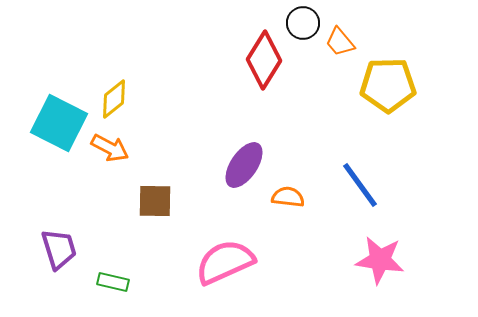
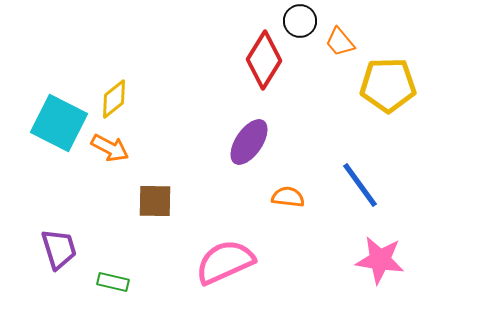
black circle: moved 3 px left, 2 px up
purple ellipse: moved 5 px right, 23 px up
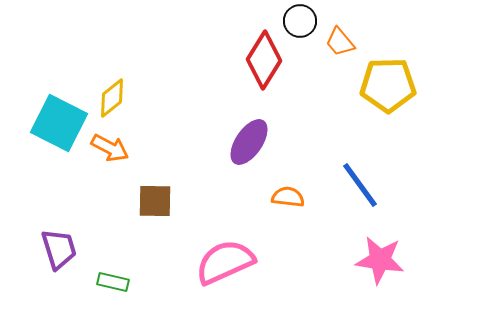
yellow diamond: moved 2 px left, 1 px up
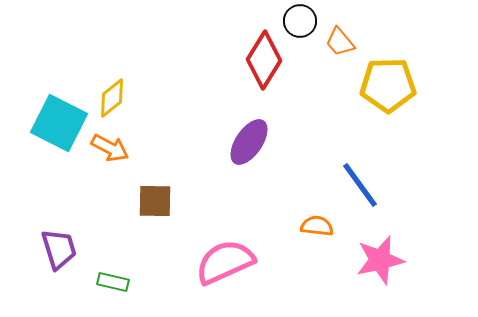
orange semicircle: moved 29 px right, 29 px down
pink star: rotated 21 degrees counterclockwise
